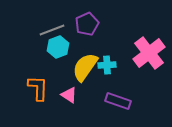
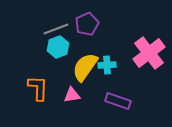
gray line: moved 4 px right, 1 px up
pink triangle: moved 3 px right; rotated 42 degrees counterclockwise
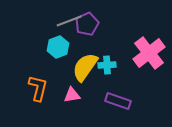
gray line: moved 13 px right, 8 px up
orange L-shape: rotated 12 degrees clockwise
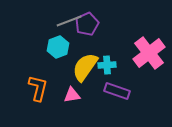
purple rectangle: moved 1 px left, 10 px up
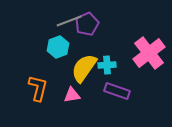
yellow semicircle: moved 1 px left, 1 px down
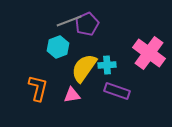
pink cross: rotated 16 degrees counterclockwise
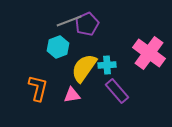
purple rectangle: rotated 30 degrees clockwise
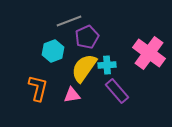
purple pentagon: moved 13 px down
cyan hexagon: moved 5 px left, 4 px down
